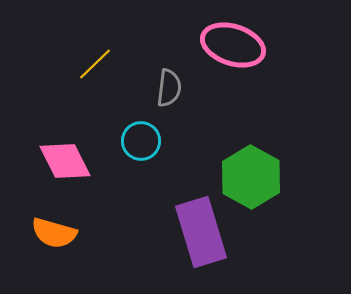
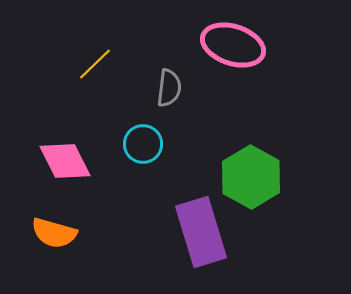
cyan circle: moved 2 px right, 3 px down
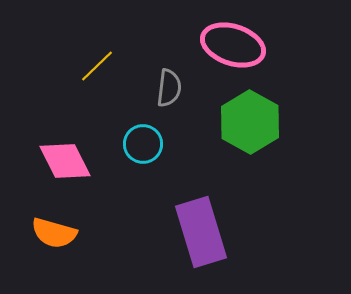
yellow line: moved 2 px right, 2 px down
green hexagon: moved 1 px left, 55 px up
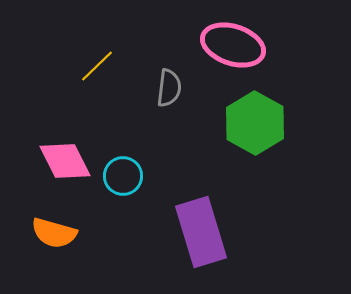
green hexagon: moved 5 px right, 1 px down
cyan circle: moved 20 px left, 32 px down
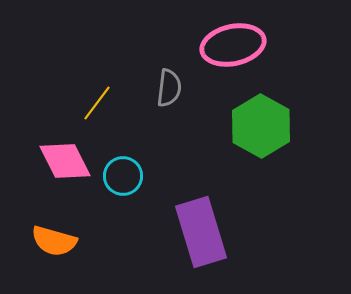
pink ellipse: rotated 30 degrees counterclockwise
yellow line: moved 37 px down; rotated 9 degrees counterclockwise
green hexagon: moved 6 px right, 3 px down
orange semicircle: moved 8 px down
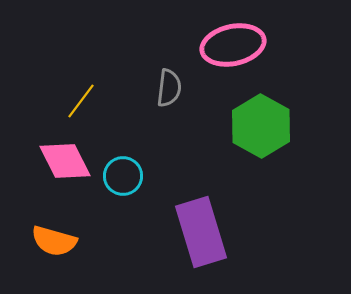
yellow line: moved 16 px left, 2 px up
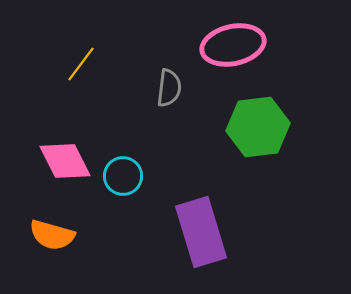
yellow line: moved 37 px up
green hexagon: moved 3 px left, 1 px down; rotated 24 degrees clockwise
orange semicircle: moved 2 px left, 6 px up
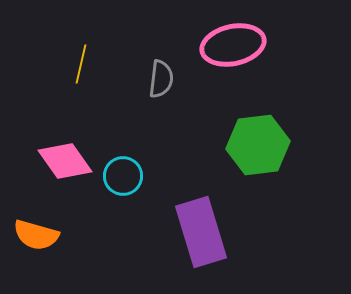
yellow line: rotated 24 degrees counterclockwise
gray semicircle: moved 8 px left, 9 px up
green hexagon: moved 18 px down
pink diamond: rotated 8 degrees counterclockwise
orange semicircle: moved 16 px left
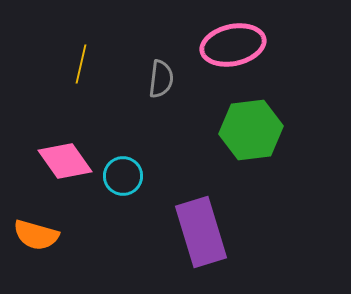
green hexagon: moved 7 px left, 15 px up
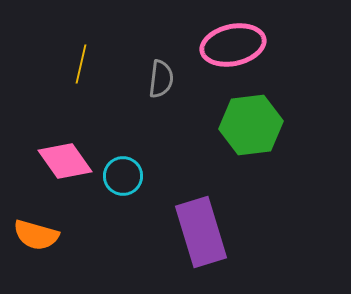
green hexagon: moved 5 px up
